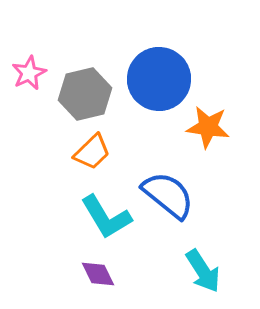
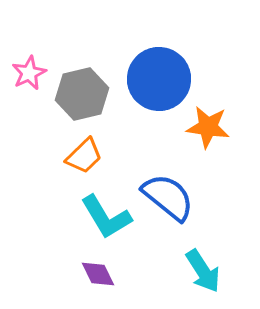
gray hexagon: moved 3 px left
orange trapezoid: moved 8 px left, 4 px down
blue semicircle: moved 2 px down
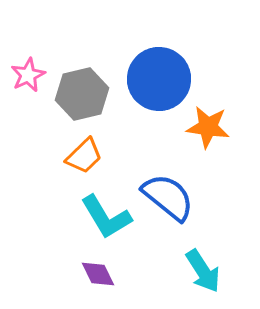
pink star: moved 1 px left, 2 px down
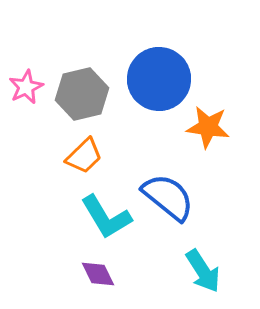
pink star: moved 2 px left, 12 px down
